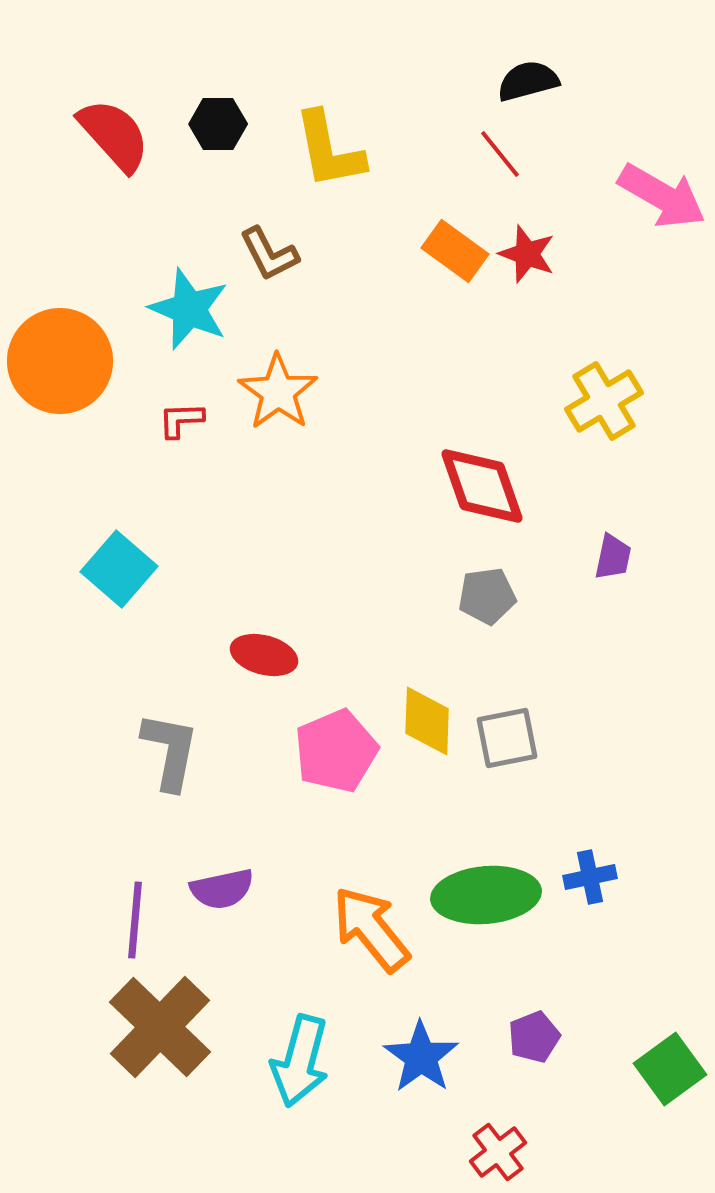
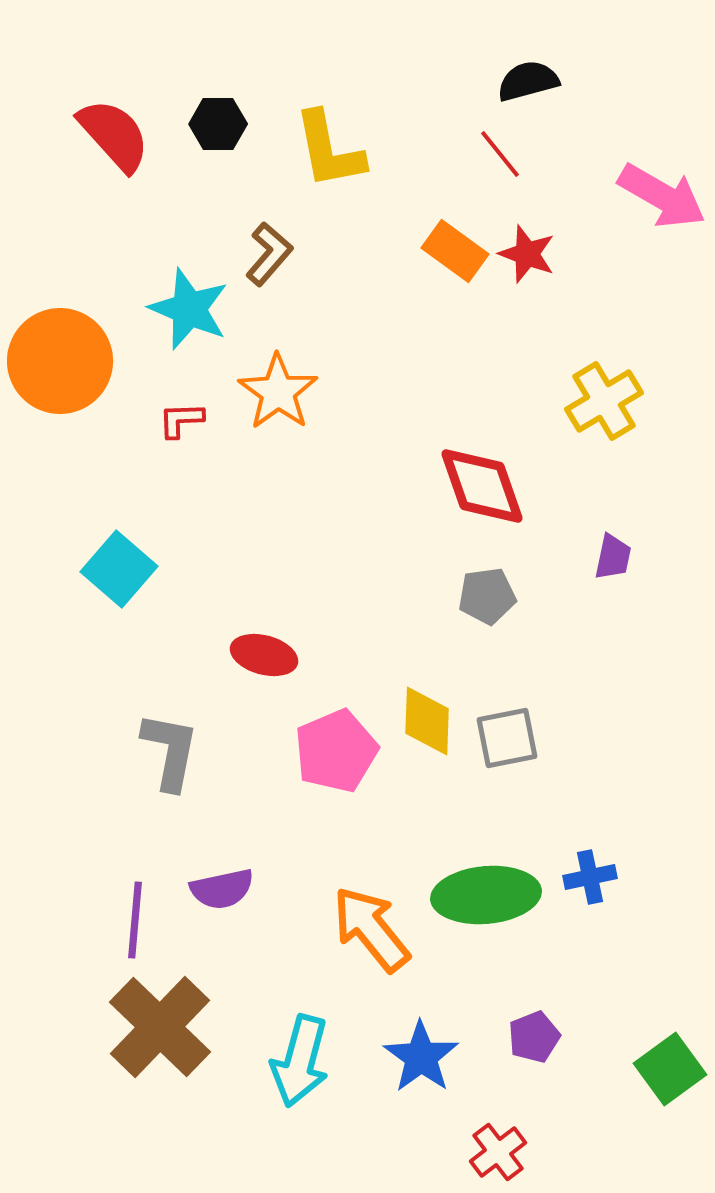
brown L-shape: rotated 112 degrees counterclockwise
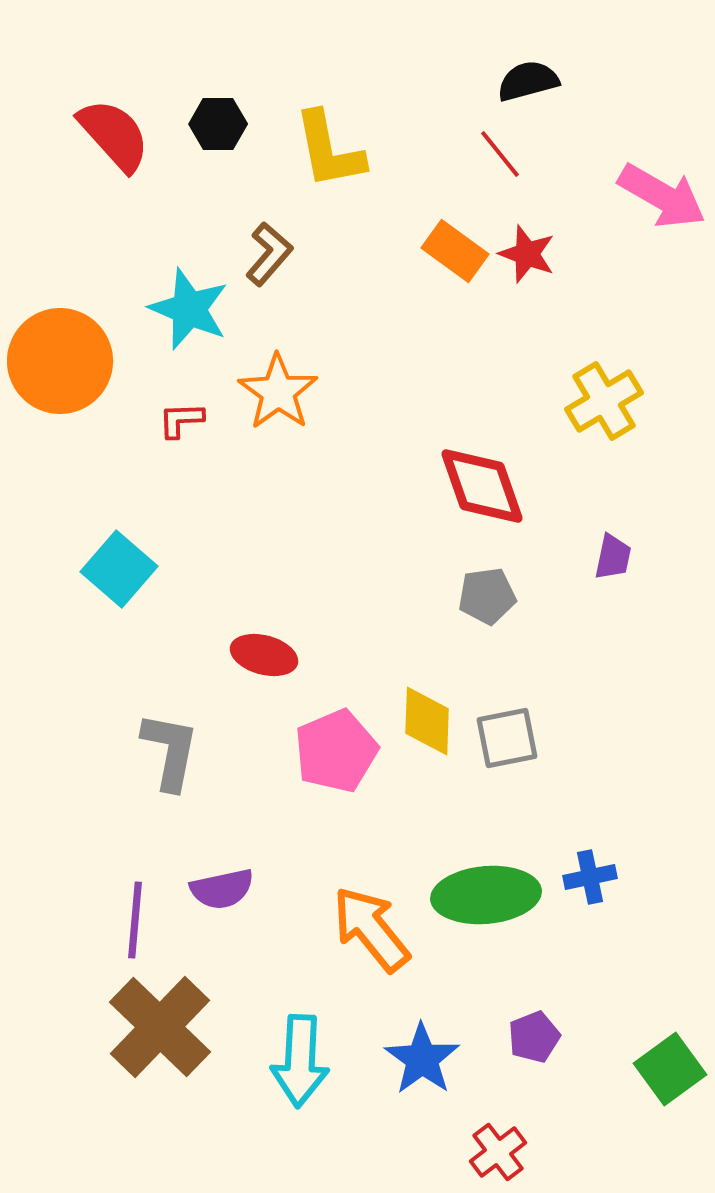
blue star: moved 1 px right, 2 px down
cyan arrow: rotated 12 degrees counterclockwise
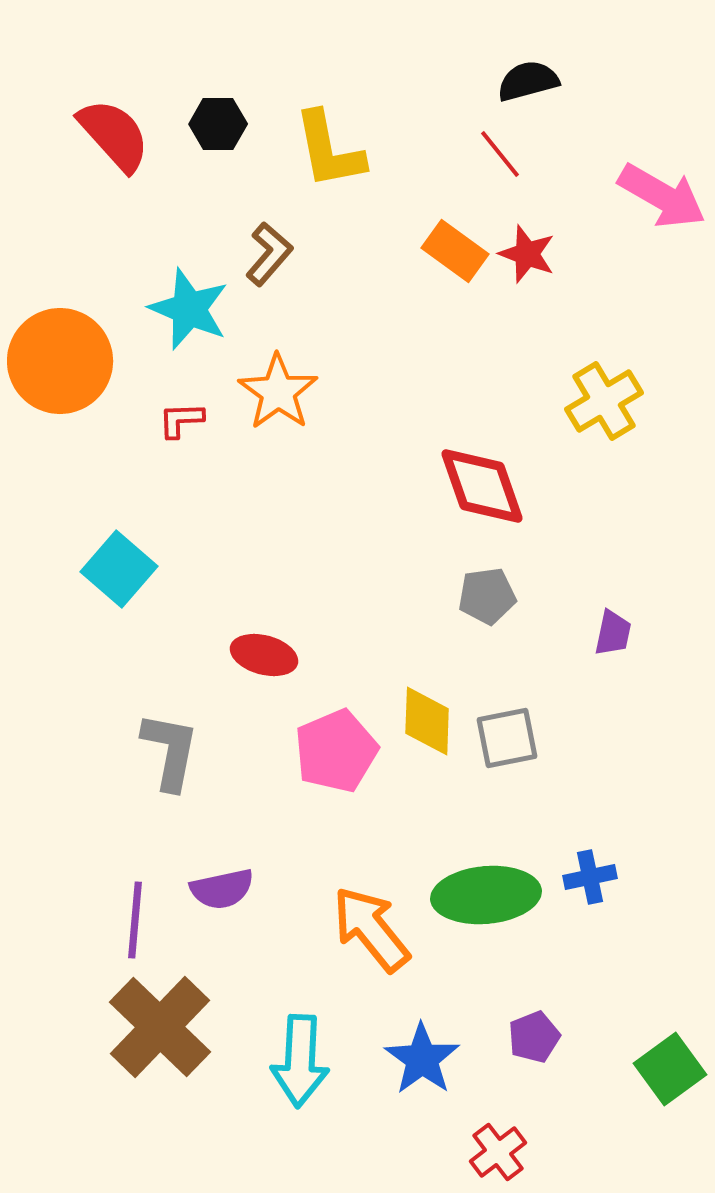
purple trapezoid: moved 76 px down
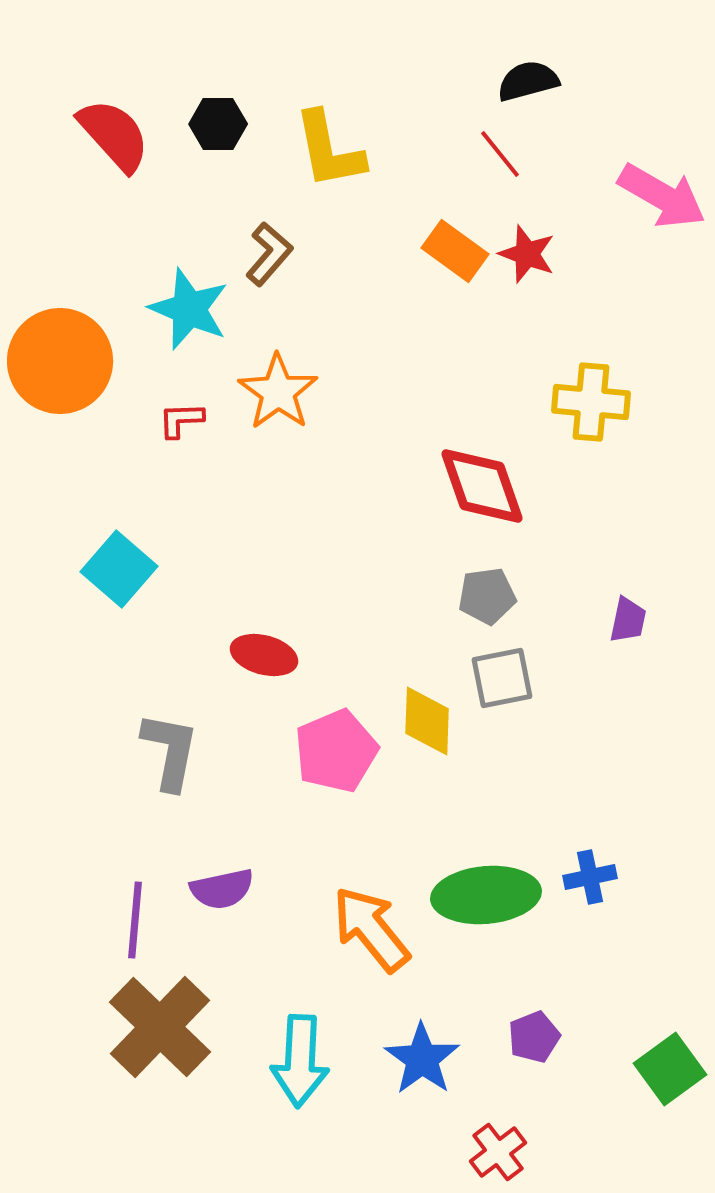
yellow cross: moved 13 px left, 1 px down; rotated 36 degrees clockwise
purple trapezoid: moved 15 px right, 13 px up
gray square: moved 5 px left, 60 px up
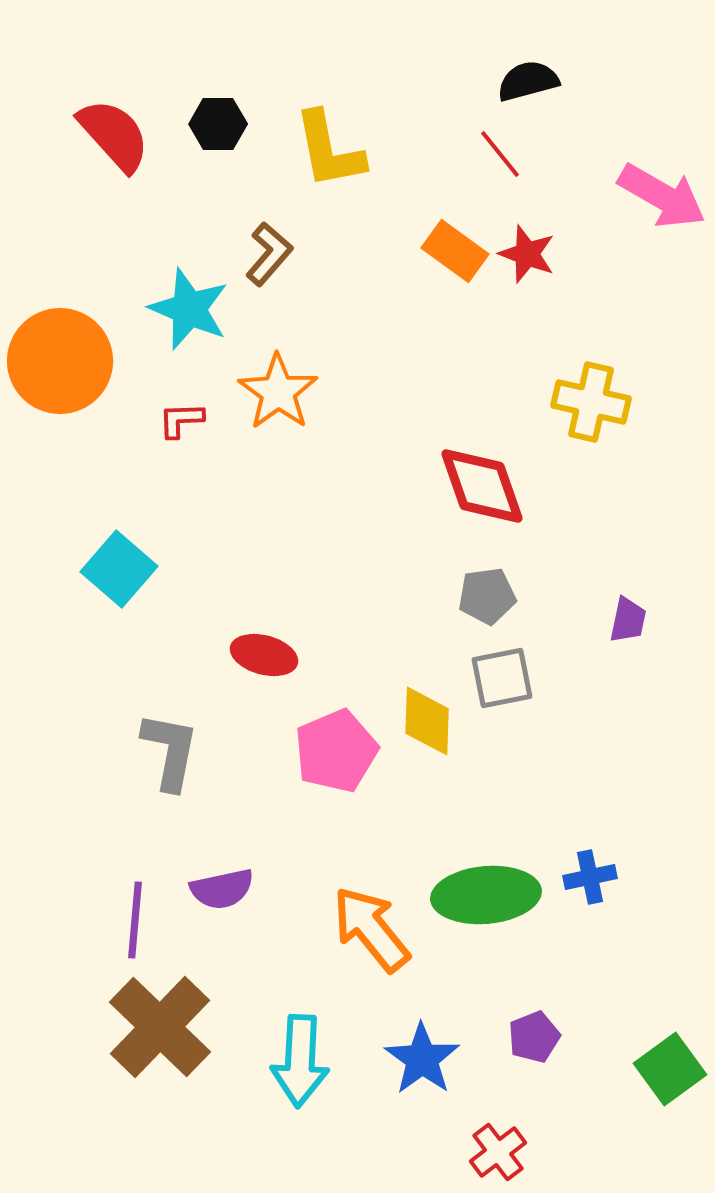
yellow cross: rotated 8 degrees clockwise
